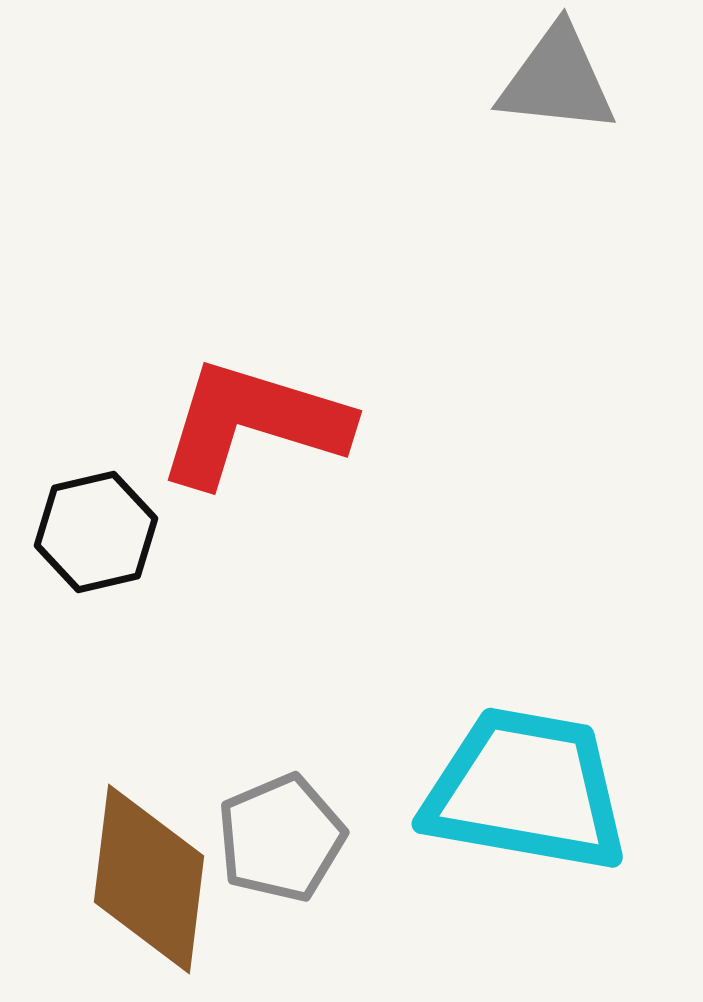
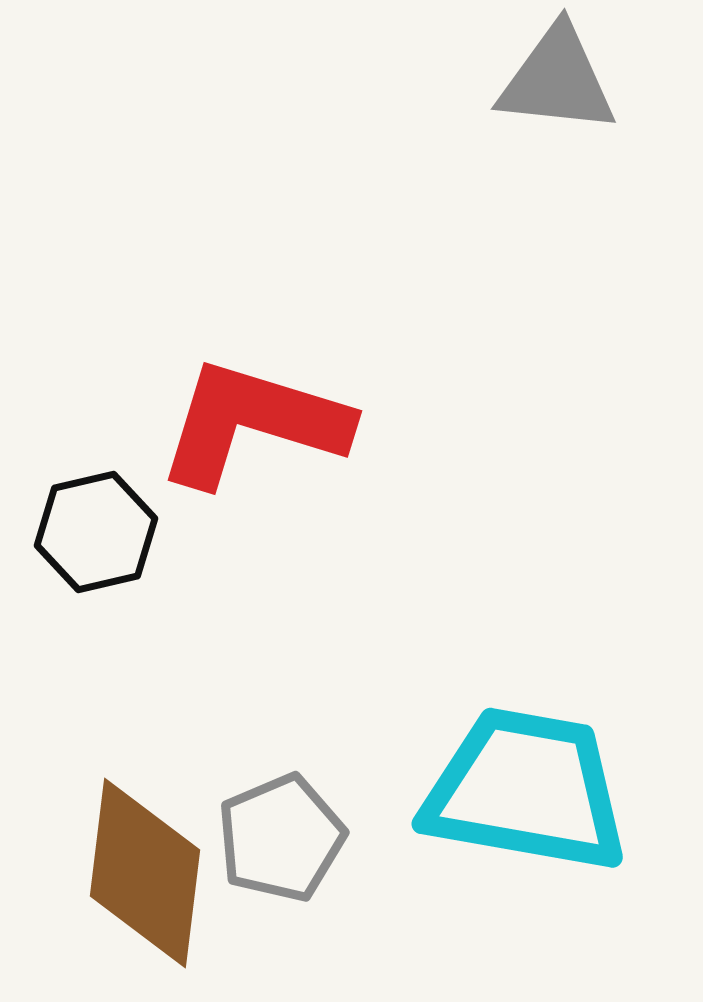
brown diamond: moved 4 px left, 6 px up
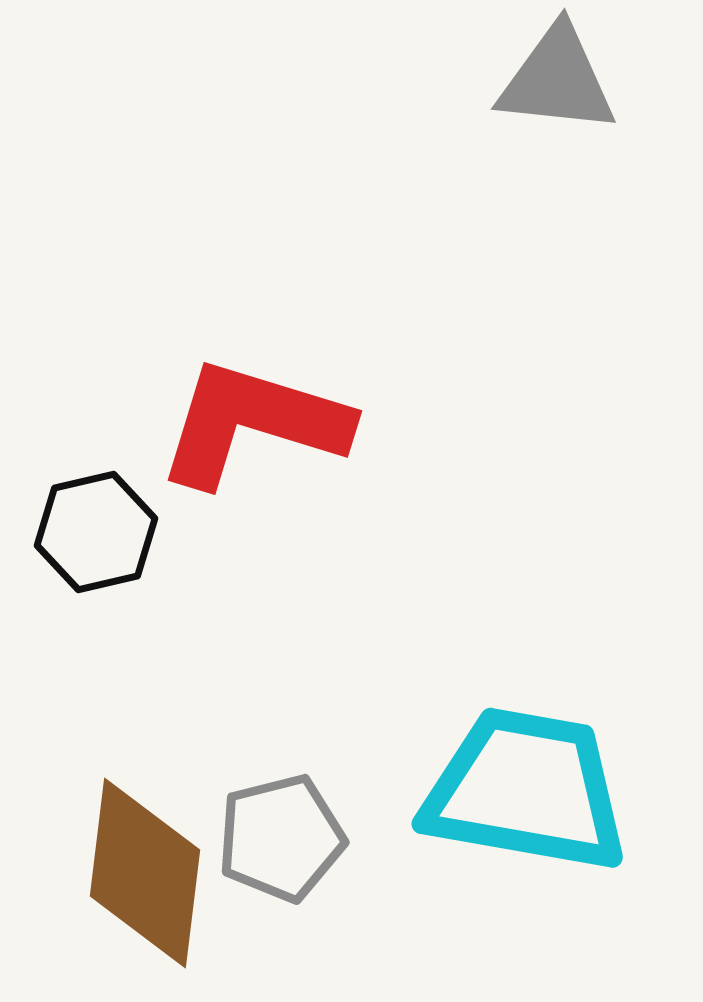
gray pentagon: rotated 9 degrees clockwise
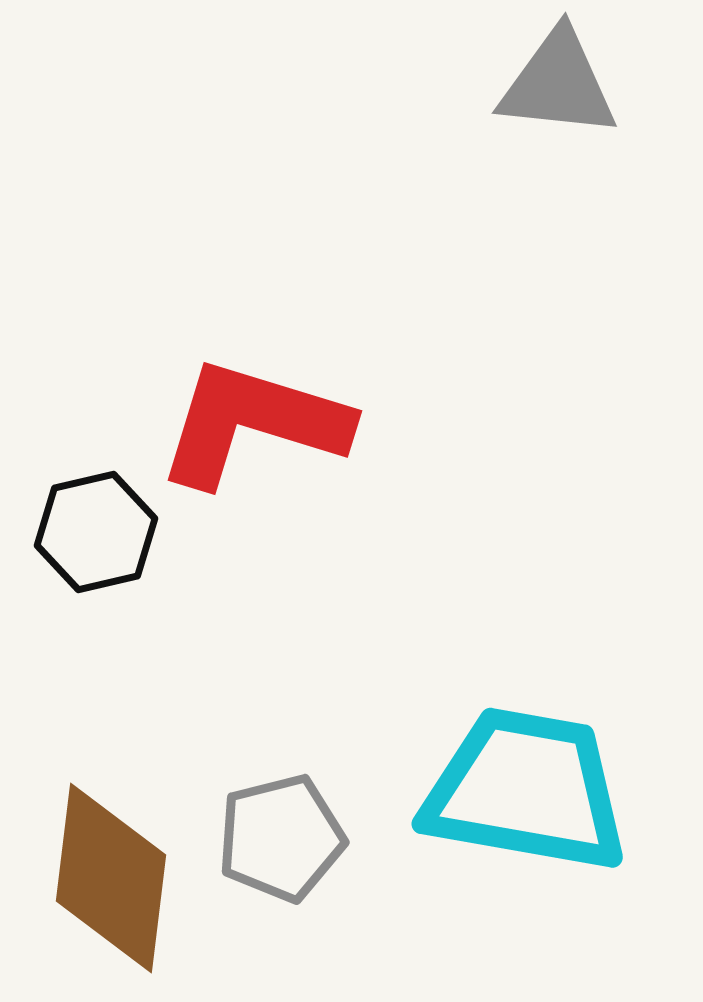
gray triangle: moved 1 px right, 4 px down
brown diamond: moved 34 px left, 5 px down
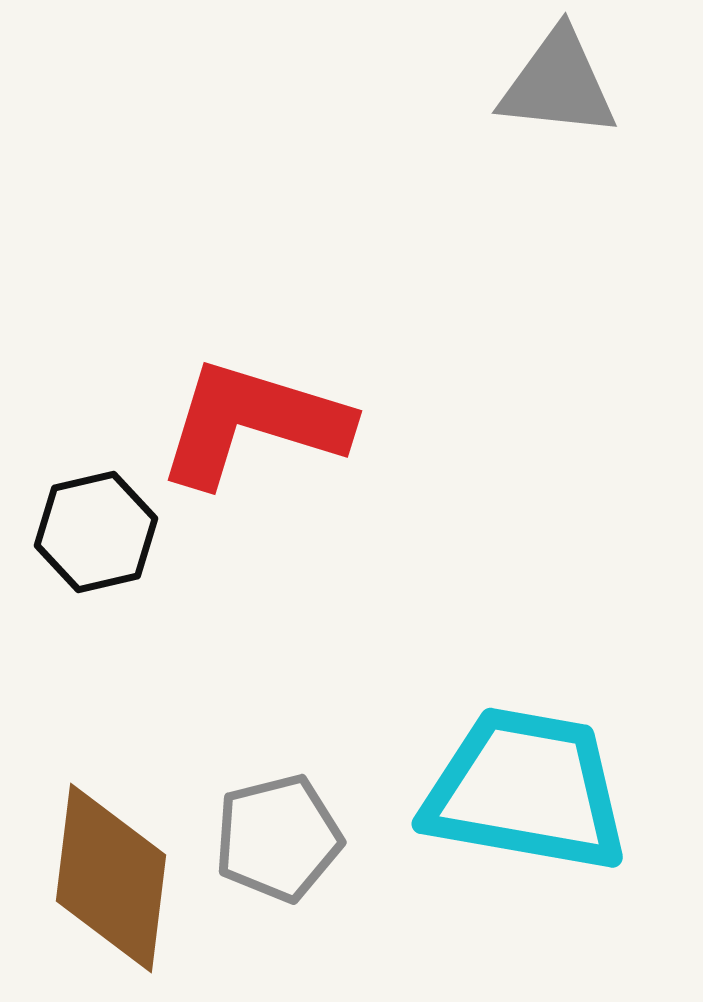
gray pentagon: moved 3 px left
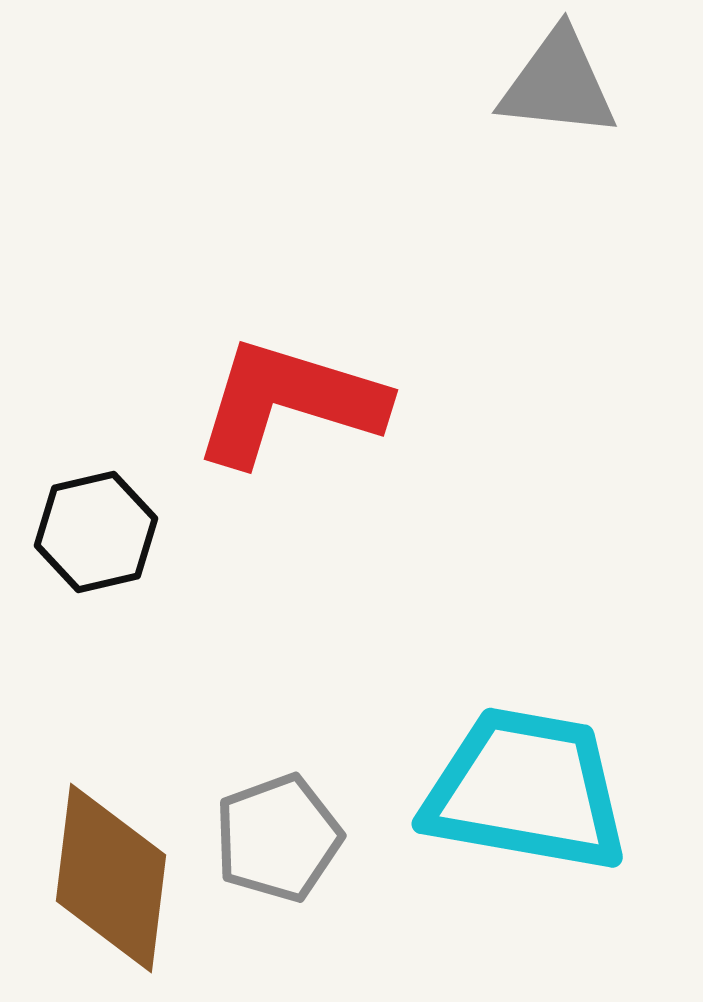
red L-shape: moved 36 px right, 21 px up
gray pentagon: rotated 6 degrees counterclockwise
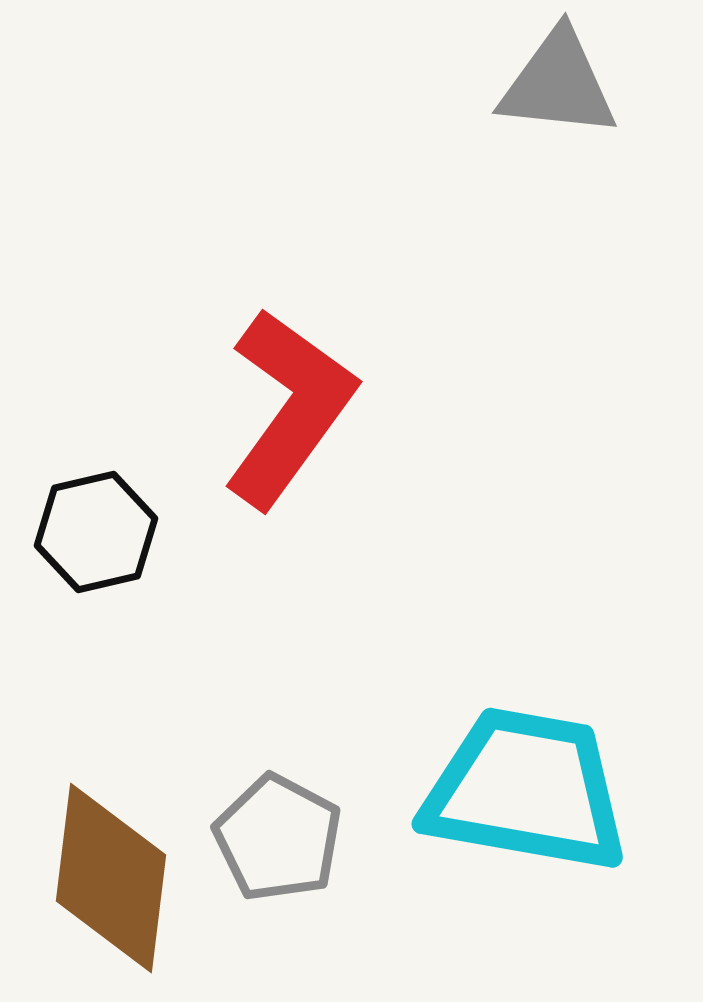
red L-shape: moved 6 px down; rotated 109 degrees clockwise
gray pentagon: rotated 24 degrees counterclockwise
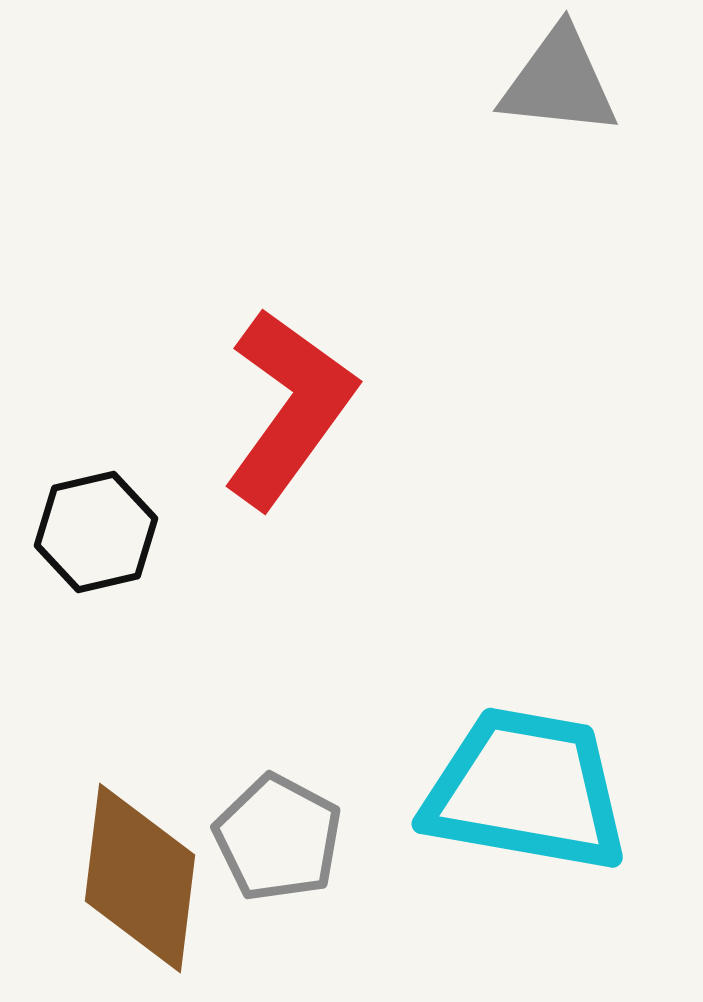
gray triangle: moved 1 px right, 2 px up
brown diamond: moved 29 px right
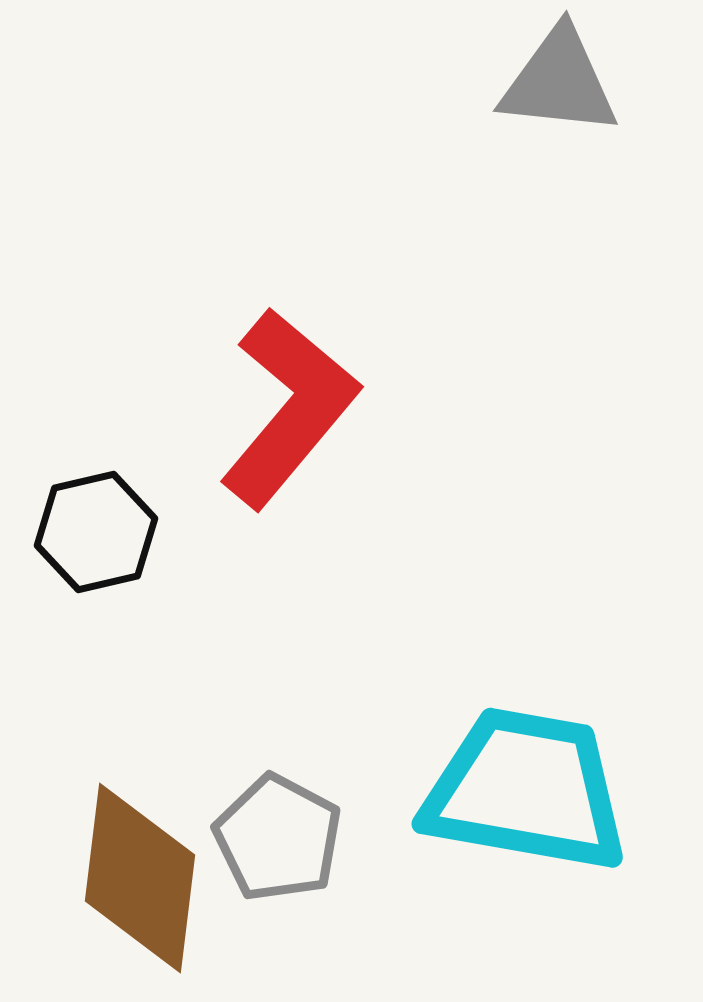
red L-shape: rotated 4 degrees clockwise
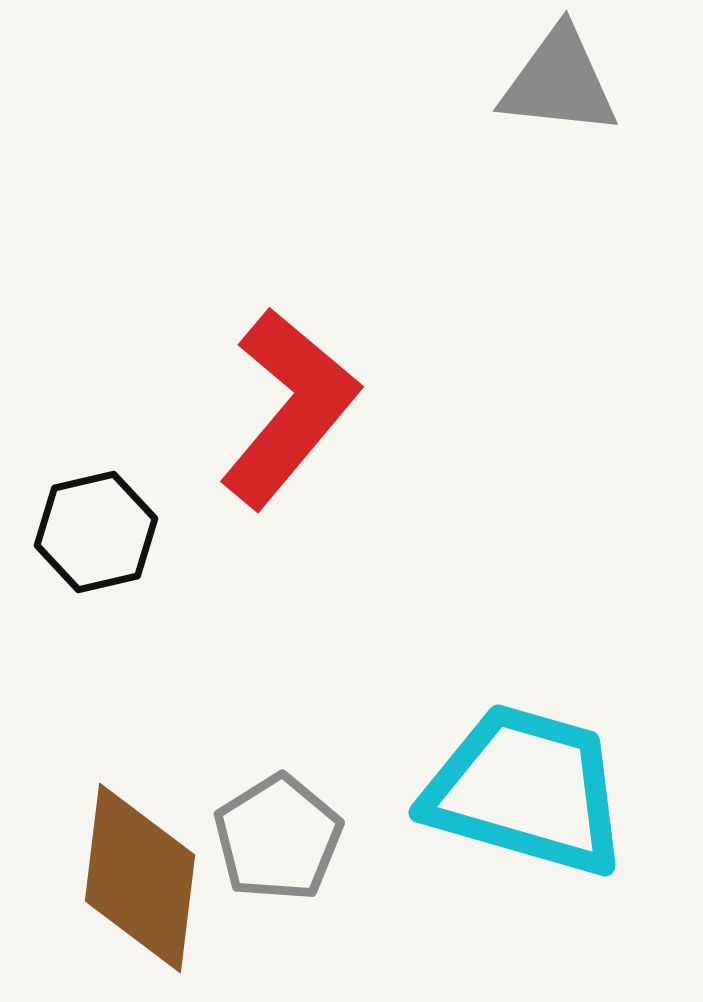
cyan trapezoid: rotated 6 degrees clockwise
gray pentagon: rotated 12 degrees clockwise
